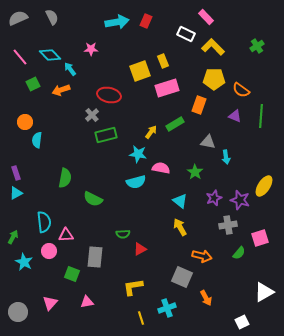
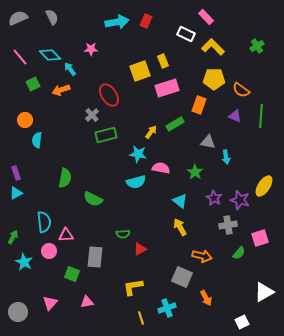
red ellipse at (109, 95): rotated 45 degrees clockwise
orange circle at (25, 122): moved 2 px up
purple star at (214, 198): rotated 21 degrees counterclockwise
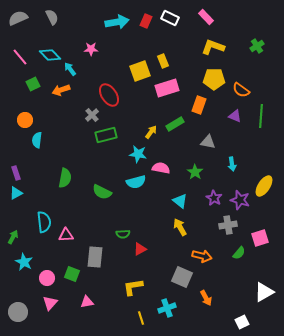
white rectangle at (186, 34): moved 16 px left, 16 px up
yellow L-shape at (213, 47): rotated 25 degrees counterclockwise
cyan arrow at (226, 157): moved 6 px right, 7 px down
green semicircle at (93, 199): moved 9 px right, 7 px up
pink circle at (49, 251): moved 2 px left, 27 px down
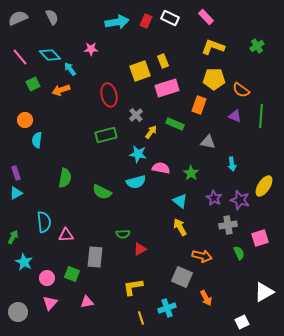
red ellipse at (109, 95): rotated 20 degrees clockwise
gray cross at (92, 115): moved 44 px right
green rectangle at (175, 124): rotated 54 degrees clockwise
green star at (195, 172): moved 4 px left, 1 px down
green semicircle at (239, 253): rotated 64 degrees counterclockwise
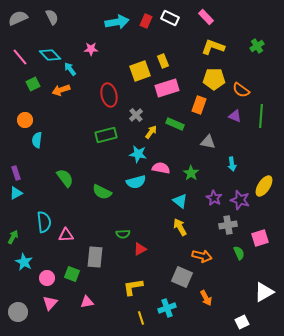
green semicircle at (65, 178): rotated 48 degrees counterclockwise
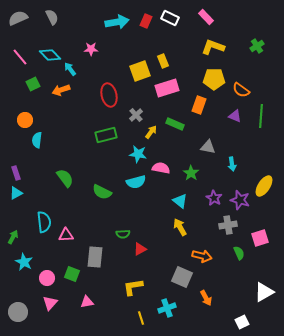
gray triangle at (208, 142): moved 5 px down
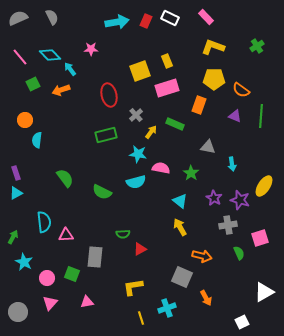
yellow rectangle at (163, 61): moved 4 px right
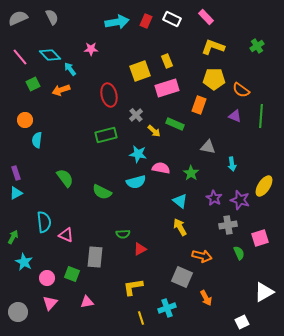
white rectangle at (170, 18): moved 2 px right, 1 px down
yellow arrow at (151, 132): moved 3 px right, 1 px up; rotated 96 degrees clockwise
pink triangle at (66, 235): rotated 28 degrees clockwise
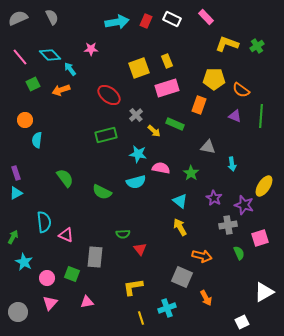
yellow L-shape at (213, 47): moved 14 px right, 3 px up
yellow square at (140, 71): moved 1 px left, 3 px up
red ellipse at (109, 95): rotated 40 degrees counterclockwise
purple star at (240, 200): moved 4 px right, 5 px down
red triangle at (140, 249): rotated 40 degrees counterclockwise
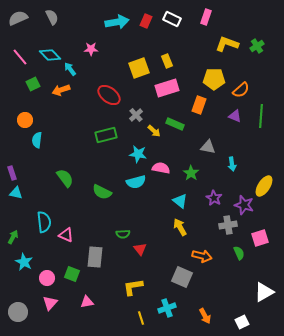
pink rectangle at (206, 17): rotated 63 degrees clockwise
orange semicircle at (241, 90): rotated 78 degrees counterclockwise
purple rectangle at (16, 173): moved 4 px left
cyan triangle at (16, 193): rotated 40 degrees clockwise
orange arrow at (206, 298): moved 1 px left, 18 px down
